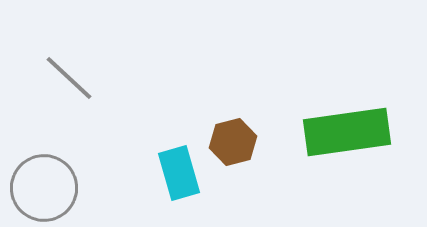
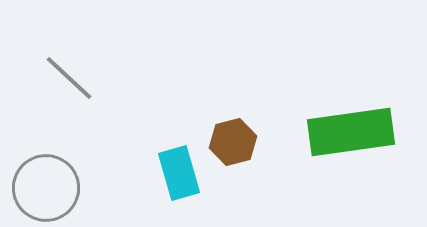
green rectangle: moved 4 px right
gray circle: moved 2 px right
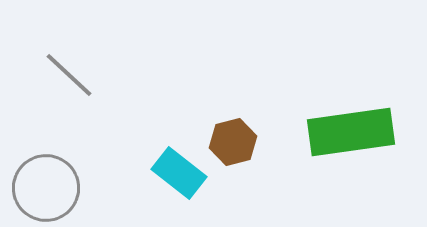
gray line: moved 3 px up
cyan rectangle: rotated 36 degrees counterclockwise
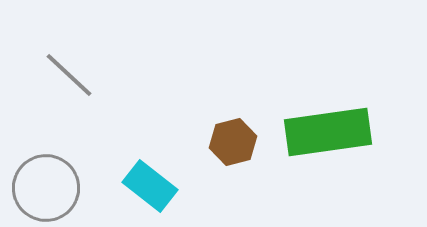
green rectangle: moved 23 px left
cyan rectangle: moved 29 px left, 13 px down
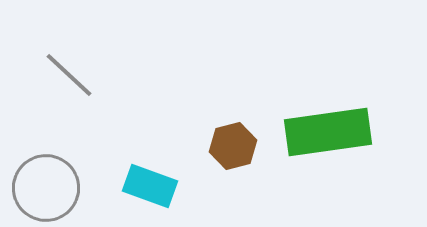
brown hexagon: moved 4 px down
cyan rectangle: rotated 18 degrees counterclockwise
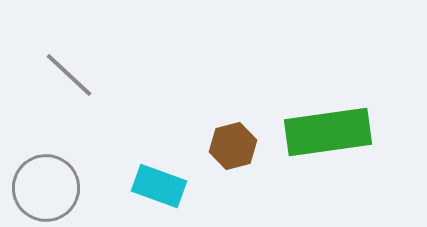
cyan rectangle: moved 9 px right
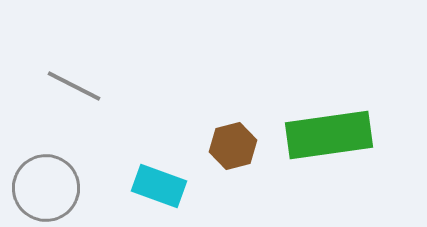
gray line: moved 5 px right, 11 px down; rotated 16 degrees counterclockwise
green rectangle: moved 1 px right, 3 px down
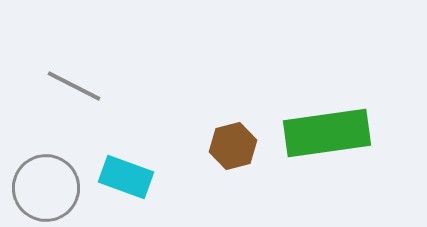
green rectangle: moved 2 px left, 2 px up
cyan rectangle: moved 33 px left, 9 px up
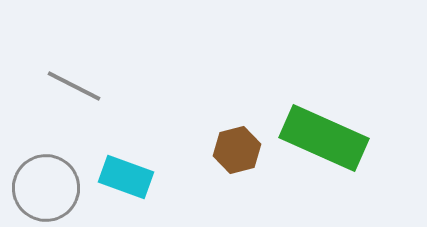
green rectangle: moved 3 px left, 5 px down; rotated 32 degrees clockwise
brown hexagon: moved 4 px right, 4 px down
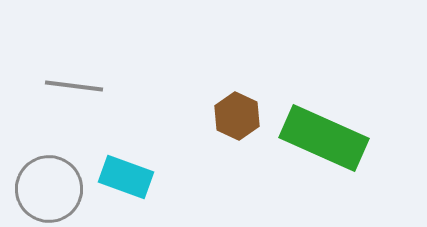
gray line: rotated 20 degrees counterclockwise
brown hexagon: moved 34 px up; rotated 21 degrees counterclockwise
gray circle: moved 3 px right, 1 px down
